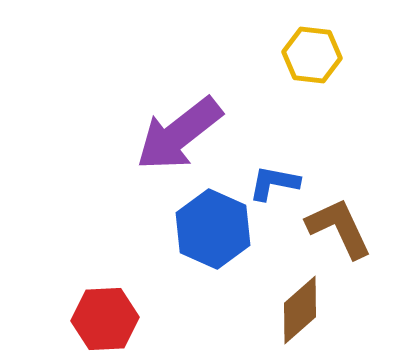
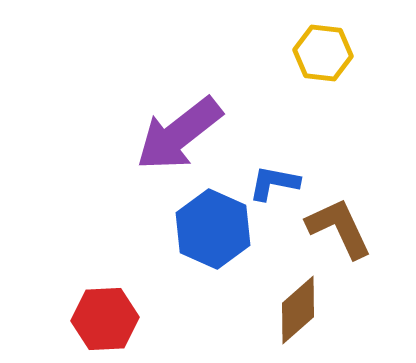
yellow hexagon: moved 11 px right, 2 px up
brown diamond: moved 2 px left
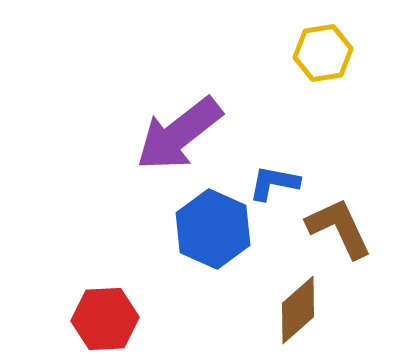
yellow hexagon: rotated 16 degrees counterclockwise
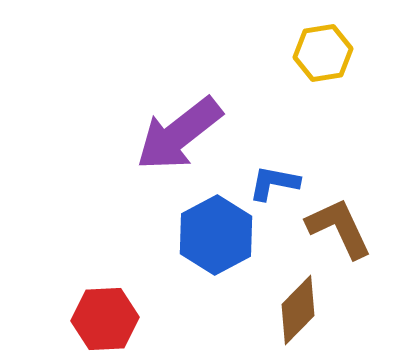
blue hexagon: moved 3 px right, 6 px down; rotated 8 degrees clockwise
brown diamond: rotated 4 degrees counterclockwise
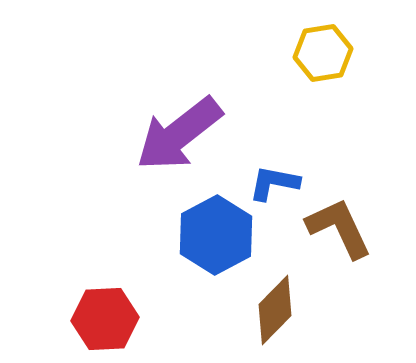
brown diamond: moved 23 px left
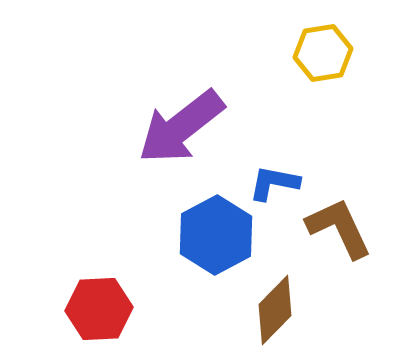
purple arrow: moved 2 px right, 7 px up
red hexagon: moved 6 px left, 10 px up
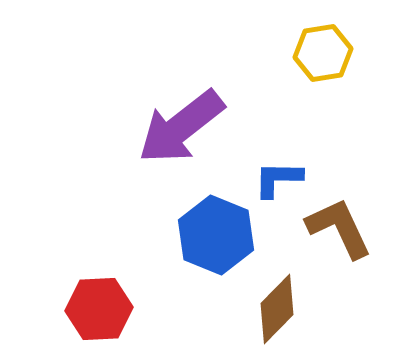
blue L-shape: moved 4 px right, 4 px up; rotated 10 degrees counterclockwise
blue hexagon: rotated 10 degrees counterclockwise
brown diamond: moved 2 px right, 1 px up
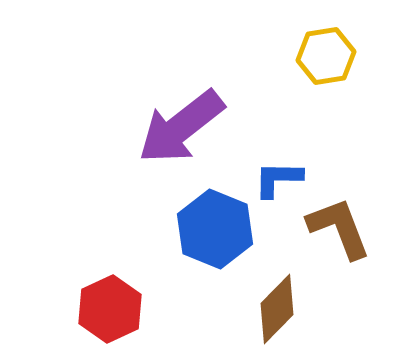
yellow hexagon: moved 3 px right, 3 px down
brown L-shape: rotated 4 degrees clockwise
blue hexagon: moved 1 px left, 6 px up
red hexagon: moved 11 px right; rotated 22 degrees counterclockwise
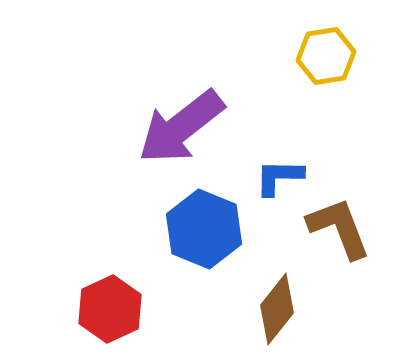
blue L-shape: moved 1 px right, 2 px up
blue hexagon: moved 11 px left
brown diamond: rotated 6 degrees counterclockwise
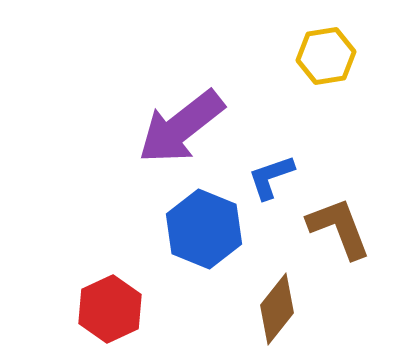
blue L-shape: moved 8 px left; rotated 20 degrees counterclockwise
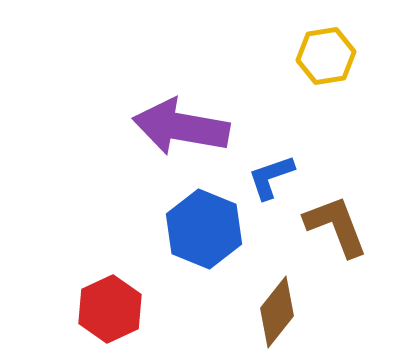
purple arrow: rotated 48 degrees clockwise
brown L-shape: moved 3 px left, 2 px up
brown diamond: moved 3 px down
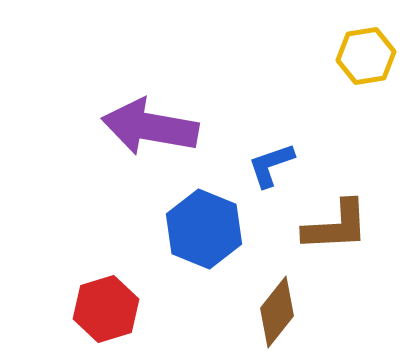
yellow hexagon: moved 40 px right
purple arrow: moved 31 px left
blue L-shape: moved 12 px up
brown L-shape: rotated 108 degrees clockwise
red hexagon: moved 4 px left; rotated 8 degrees clockwise
